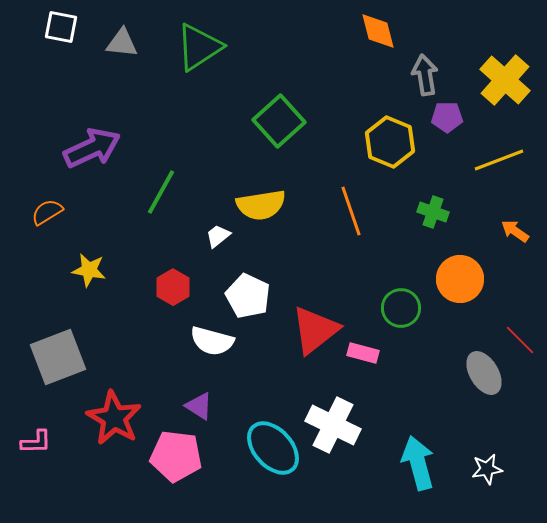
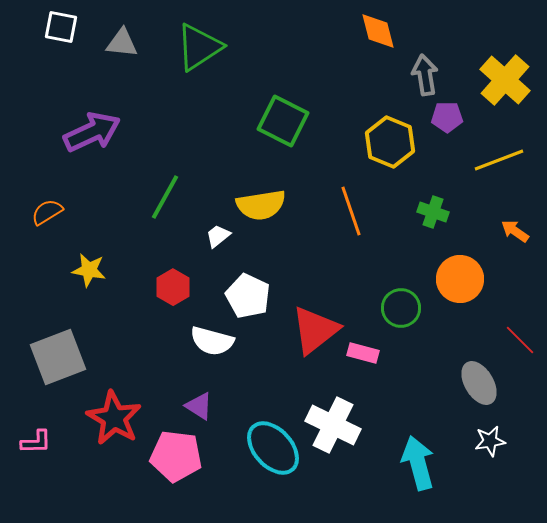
green square: moved 4 px right; rotated 21 degrees counterclockwise
purple arrow: moved 16 px up
green line: moved 4 px right, 5 px down
gray ellipse: moved 5 px left, 10 px down
white star: moved 3 px right, 28 px up
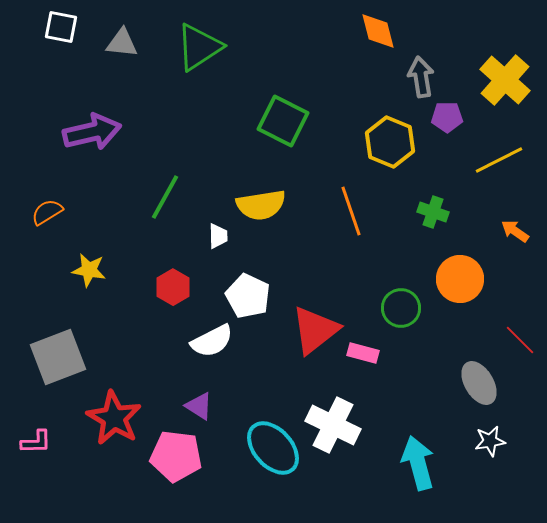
gray arrow: moved 4 px left, 2 px down
purple arrow: rotated 12 degrees clockwise
yellow line: rotated 6 degrees counterclockwise
white trapezoid: rotated 128 degrees clockwise
white semicircle: rotated 42 degrees counterclockwise
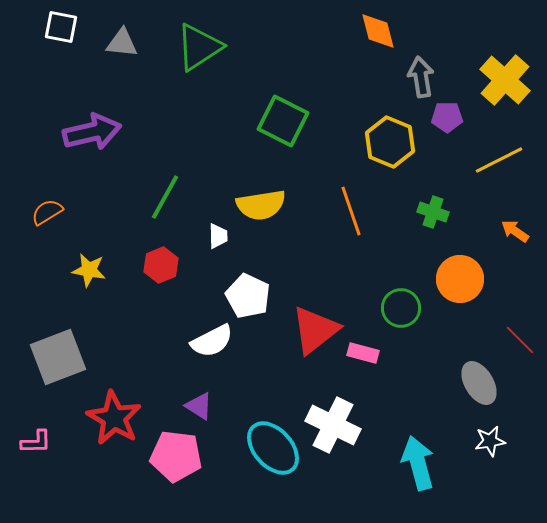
red hexagon: moved 12 px left, 22 px up; rotated 8 degrees clockwise
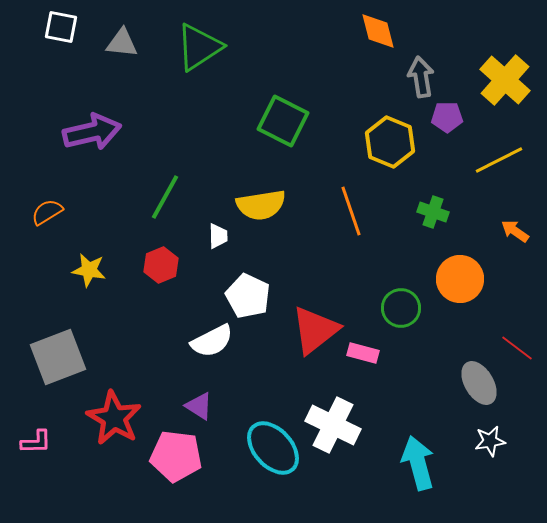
red line: moved 3 px left, 8 px down; rotated 8 degrees counterclockwise
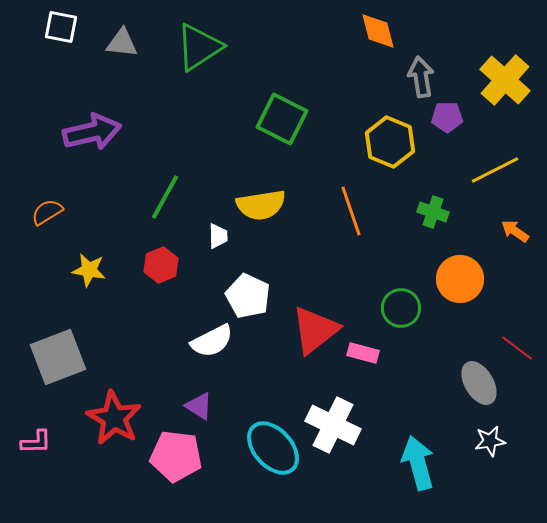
green square: moved 1 px left, 2 px up
yellow line: moved 4 px left, 10 px down
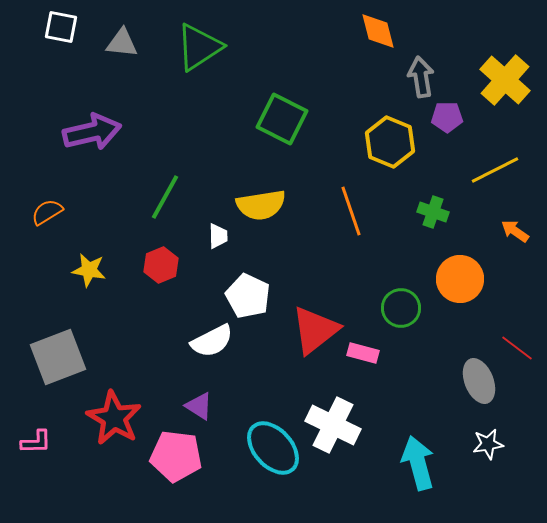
gray ellipse: moved 2 px up; rotated 9 degrees clockwise
white star: moved 2 px left, 3 px down
